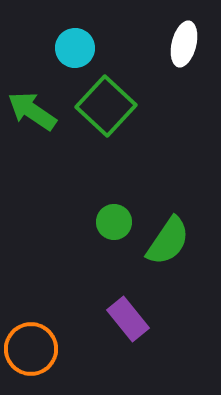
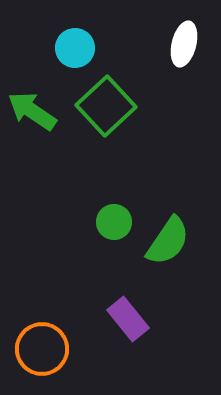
green square: rotated 4 degrees clockwise
orange circle: moved 11 px right
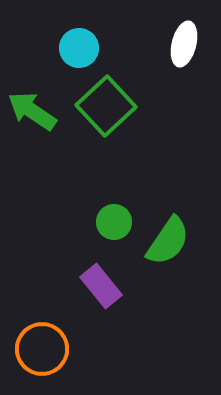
cyan circle: moved 4 px right
purple rectangle: moved 27 px left, 33 px up
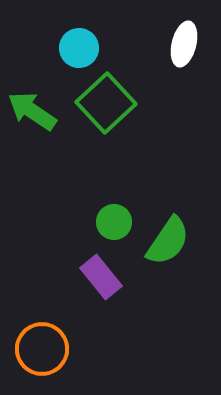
green square: moved 3 px up
purple rectangle: moved 9 px up
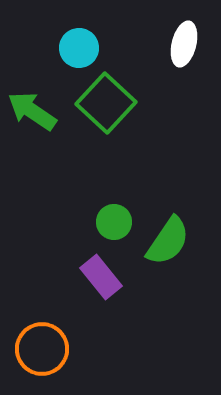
green square: rotated 4 degrees counterclockwise
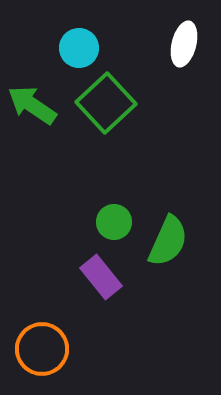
green square: rotated 4 degrees clockwise
green arrow: moved 6 px up
green semicircle: rotated 10 degrees counterclockwise
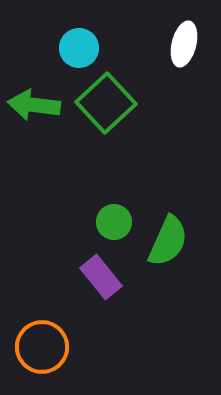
green arrow: moved 2 px right; rotated 27 degrees counterclockwise
orange circle: moved 2 px up
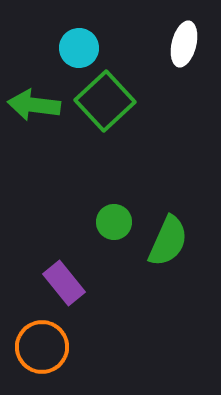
green square: moved 1 px left, 2 px up
purple rectangle: moved 37 px left, 6 px down
